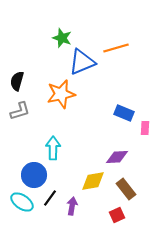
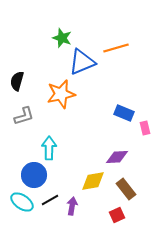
gray L-shape: moved 4 px right, 5 px down
pink rectangle: rotated 16 degrees counterclockwise
cyan arrow: moved 4 px left
black line: moved 2 px down; rotated 24 degrees clockwise
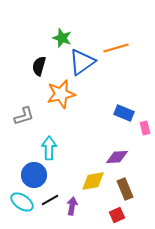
blue triangle: rotated 12 degrees counterclockwise
black semicircle: moved 22 px right, 15 px up
brown rectangle: moved 1 px left; rotated 15 degrees clockwise
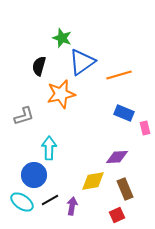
orange line: moved 3 px right, 27 px down
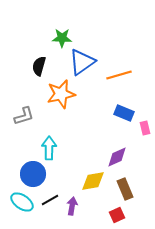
green star: rotated 18 degrees counterclockwise
purple diamond: rotated 20 degrees counterclockwise
blue circle: moved 1 px left, 1 px up
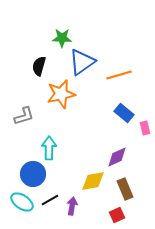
blue rectangle: rotated 18 degrees clockwise
